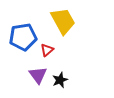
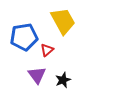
blue pentagon: moved 1 px right
purple triangle: moved 1 px left
black star: moved 3 px right
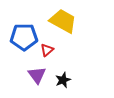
yellow trapezoid: rotated 32 degrees counterclockwise
blue pentagon: rotated 8 degrees clockwise
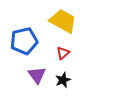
blue pentagon: moved 4 px down; rotated 12 degrees counterclockwise
red triangle: moved 16 px right, 3 px down
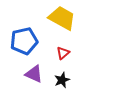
yellow trapezoid: moved 1 px left, 3 px up
purple triangle: moved 3 px left, 1 px up; rotated 30 degrees counterclockwise
black star: moved 1 px left
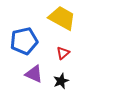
black star: moved 1 px left, 1 px down
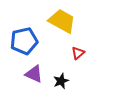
yellow trapezoid: moved 3 px down
red triangle: moved 15 px right
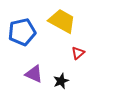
blue pentagon: moved 2 px left, 9 px up
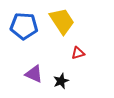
yellow trapezoid: rotated 28 degrees clockwise
blue pentagon: moved 2 px right, 6 px up; rotated 16 degrees clockwise
red triangle: rotated 24 degrees clockwise
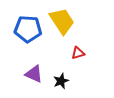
blue pentagon: moved 4 px right, 3 px down
